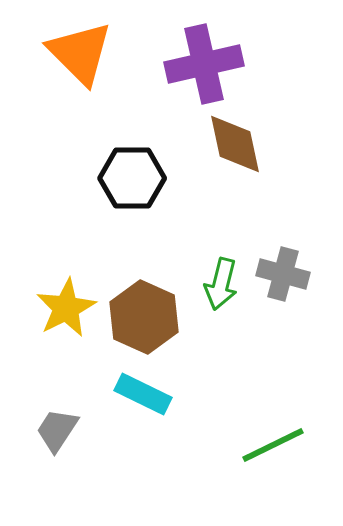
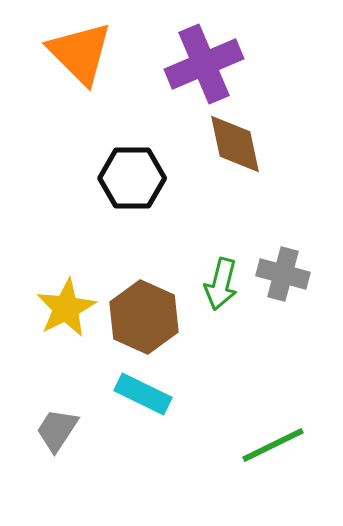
purple cross: rotated 10 degrees counterclockwise
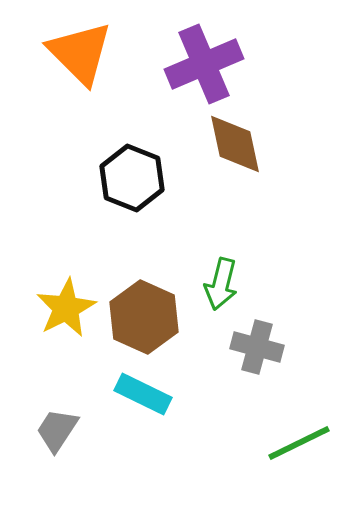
black hexagon: rotated 22 degrees clockwise
gray cross: moved 26 px left, 73 px down
green line: moved 26 px right, 2 px up
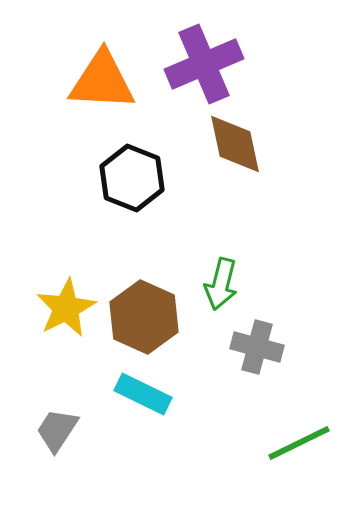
orange triangle: moved 22 px right, 28 px down; rotated 42 degrees counterclockwise
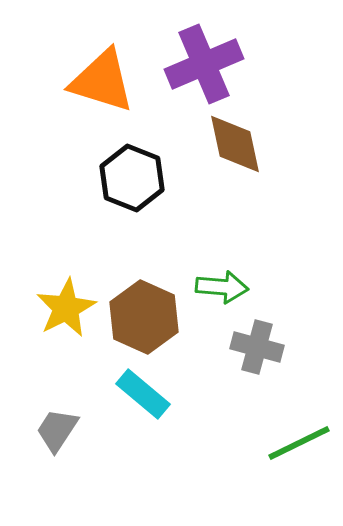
orange triangle: rotated 14 degrees clockwise
green arrow: moved 1 px right, 3 px down; rotated 99 degrees counterclockwise
cyan rectangle: rotated 14 degrees clockwise
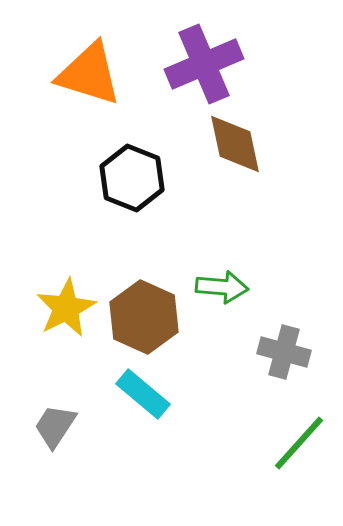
orange triangle: moved 13 px left, 7 px up
gray cross: moved 27 px right, 5 px down
gray trapezoid: moved 2 px left, 4 px up
green line: rotated 22 degrees counterclockwise
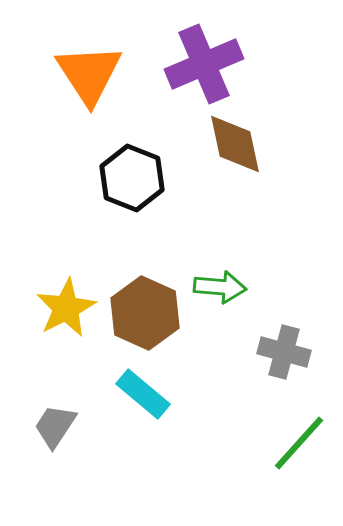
orange triangle: rotated 40 degrees clockwise
green arrow: moved 2 px left
brown hexagon: moved 1 px right, 4 px up
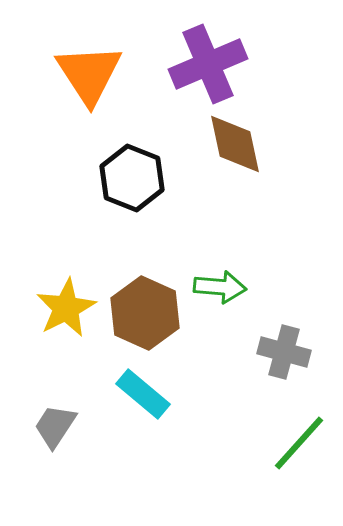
purple cross: moved 4 px right
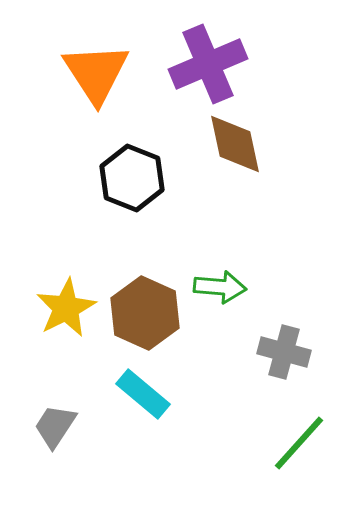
orange triangle: moved 7 px right, 1 px up
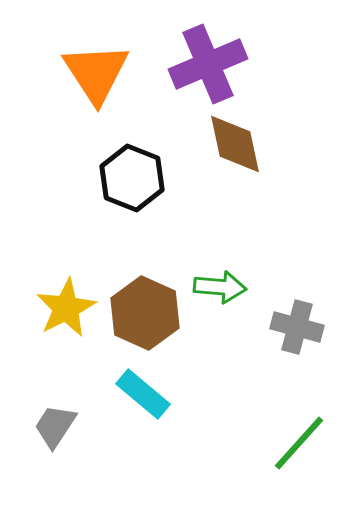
gray cross: moved 13 px right, 25 px up
